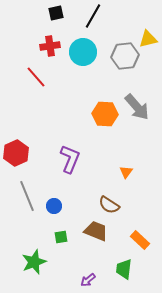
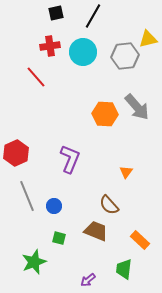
brown semicircle: rotated 15 degrees clockwise
green square: moved 2 px left, 1 px down; rotated 24 degrees clockwise
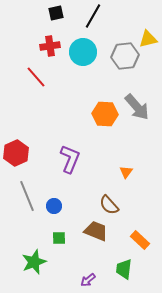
green square: rotated 16 degrees counterclockwise
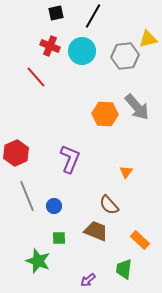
red cross: rotated 30 degrees clockwise
cyan circle: moved 1 px left, 1 px up
green star: moved 4 px right, 1 px up; rotated 30 degrees counterclockwise
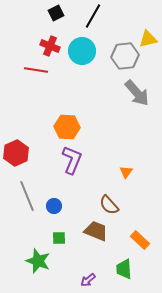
black square: rotated 14 degrees counterclockwise
red line: moved 7 px up; rotated 40 degrees counterclockwise
gray arrow: moved 14 px up
orange hexagon: moved 38 px left, 13 px down
purple L-shape: moved 2 px right, 1 px down
green trapezoid: rotated 10 degrees counterclockwise
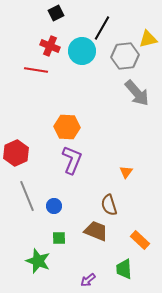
black line: moved 9 px right, 12 px down
brown semicircle: rotated 25 degrees clockwise
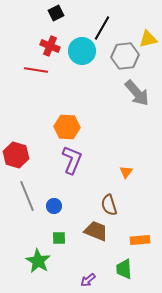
red hexagon: moved 2 px down; rotated 20 degrees counterclockwise
orange rectangle: rotated 48 degrees counterclockwise
green star: rotated 10 degrees clockwise
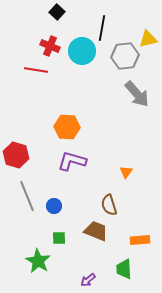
black square: moved 1 px right, 1 px up; rotated 21 degrees counterclockwise
black line: rotated 20 degrees counterclockwise
gray arrow: moved 1 px down
purple L-shape: moved 1 px down; rotated 96 degrees counterclockwise
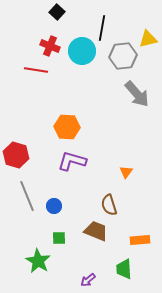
gray hexagon: moved 2 px left
